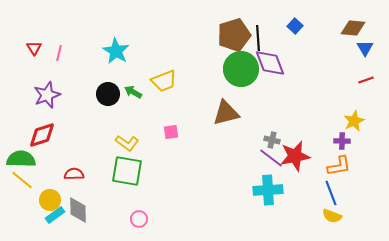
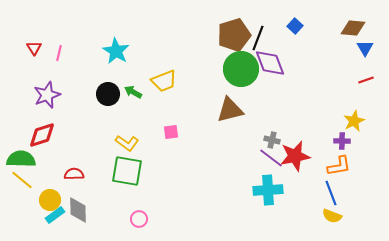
black line: rotated 25 degrees clockwise
brown triangle: moved 4 px right, 3 px up
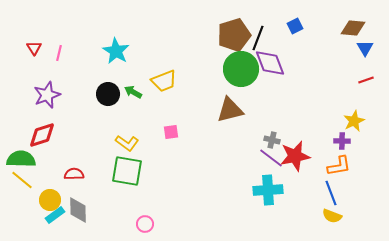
blue square: rotated 21 degrees clockwise
pink circle: moved 6 px right, 5 px down
